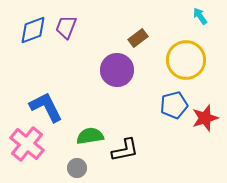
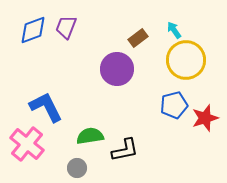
cyan arrow: moved 26 px left, 14 px down
purple circle: moved 1 px up
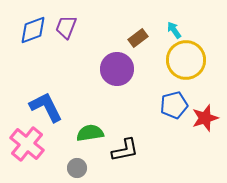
green semicircle: moved 3 px up
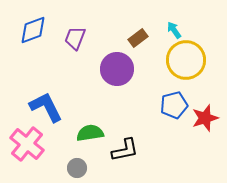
purple trapezoid: moved 9 px right, 11 px down
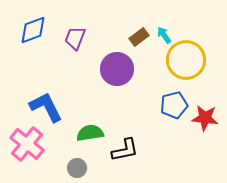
cyan arrow: moved 10 px left, 5 px down
brown rectangle: moved 1 px right, 1 px up
red star: rotated 24 degrees clockwise
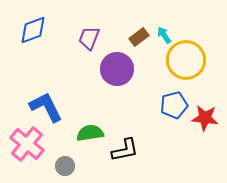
purple trapezoid: moved 14 px right
gray circle: moved 12 px left, 2 px up
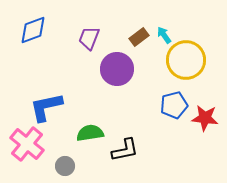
blue L-shape: rotated 75 degrees counterclockwise
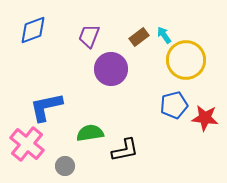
purple trapezoid: moved 2 px up
purple circle: moved 6 px left
